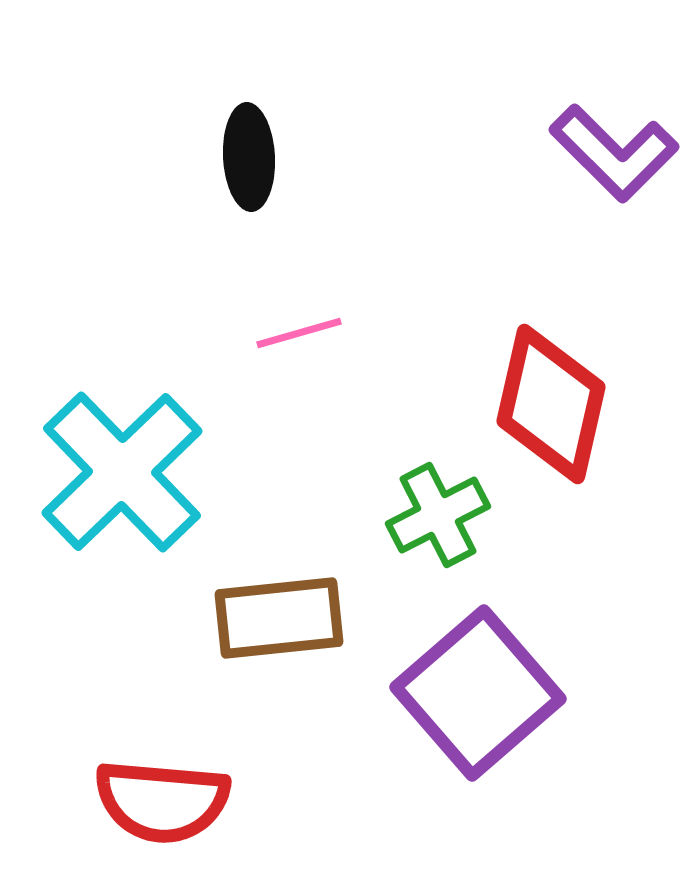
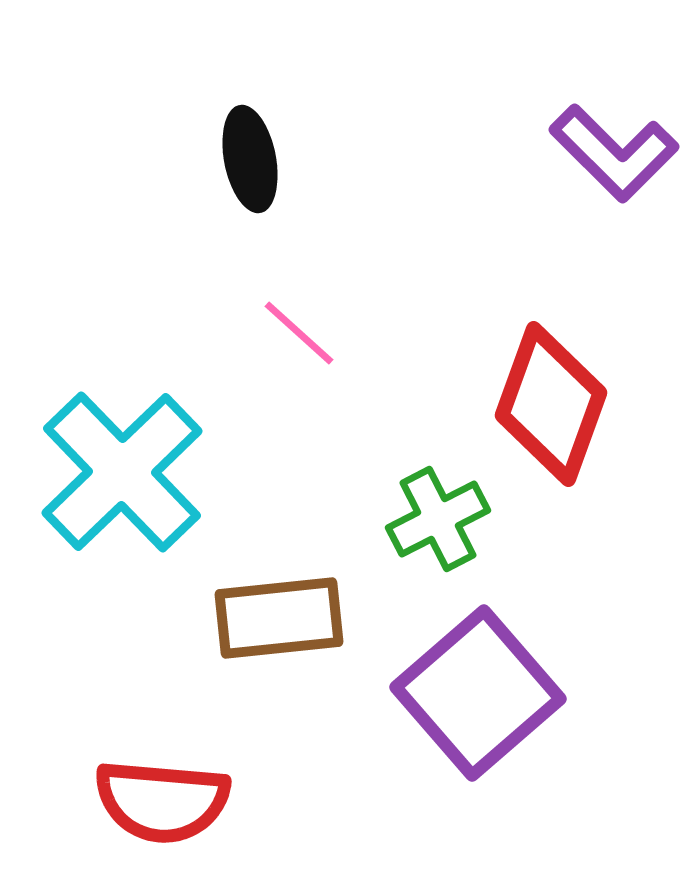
black ellipse: moved 1 px right, 2 px down; rotated 8 degrees counterclockwise
pink line: rotated 58 degrees clockwise
red diamond: rotated 7 degrees clockwise
green cross: moved 4 px down
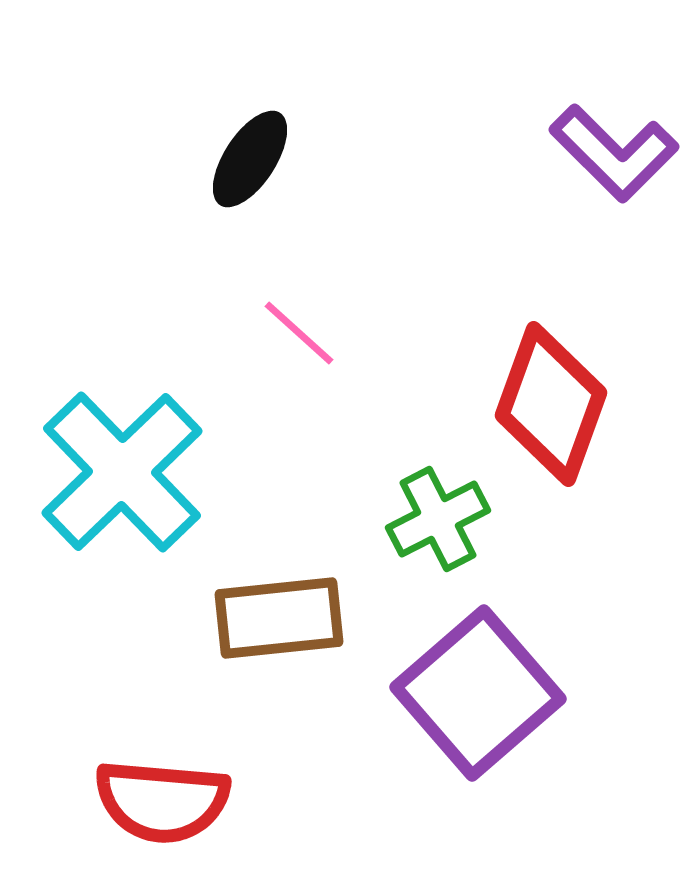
black ellipse: rotated 44 degrees clockwise
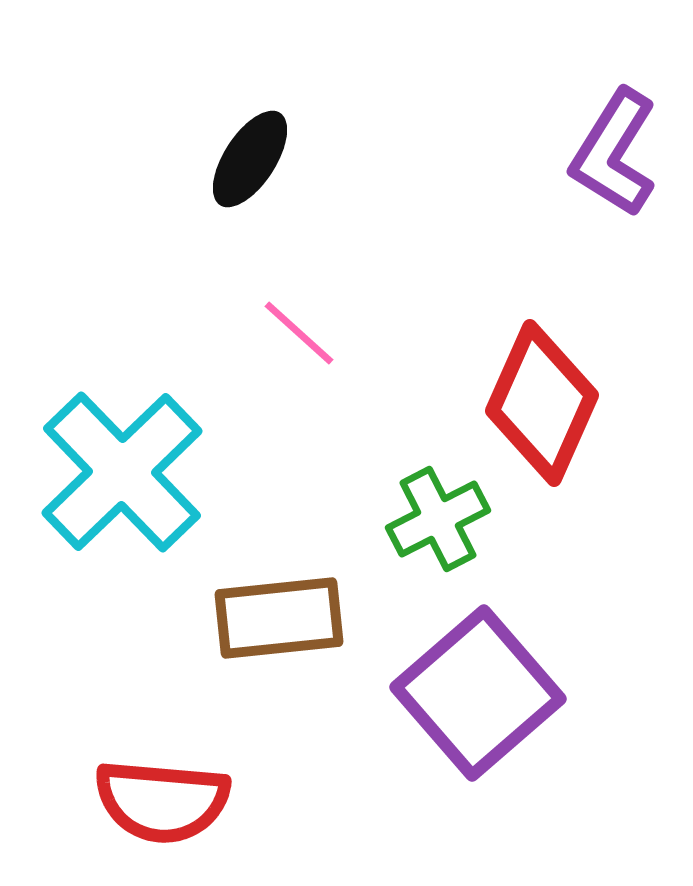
purple L-shape: rotated 77 degrees clockwise
red diamond: moved 9 px left, 1 px up; rotated 4 degrees clockwise
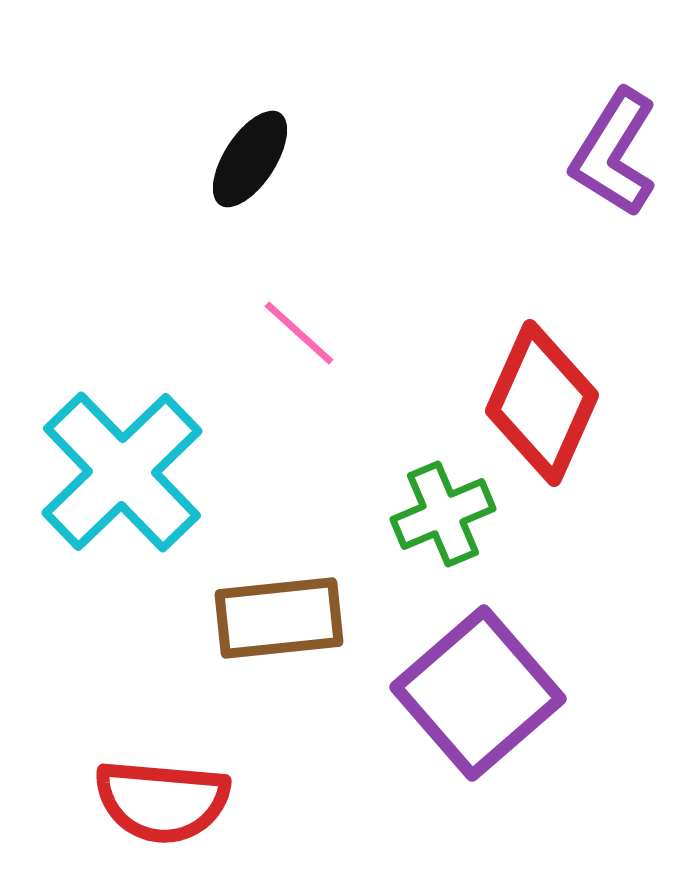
green cross: moved 5 px right, 5 px up; rotated 4 degrees clockwise
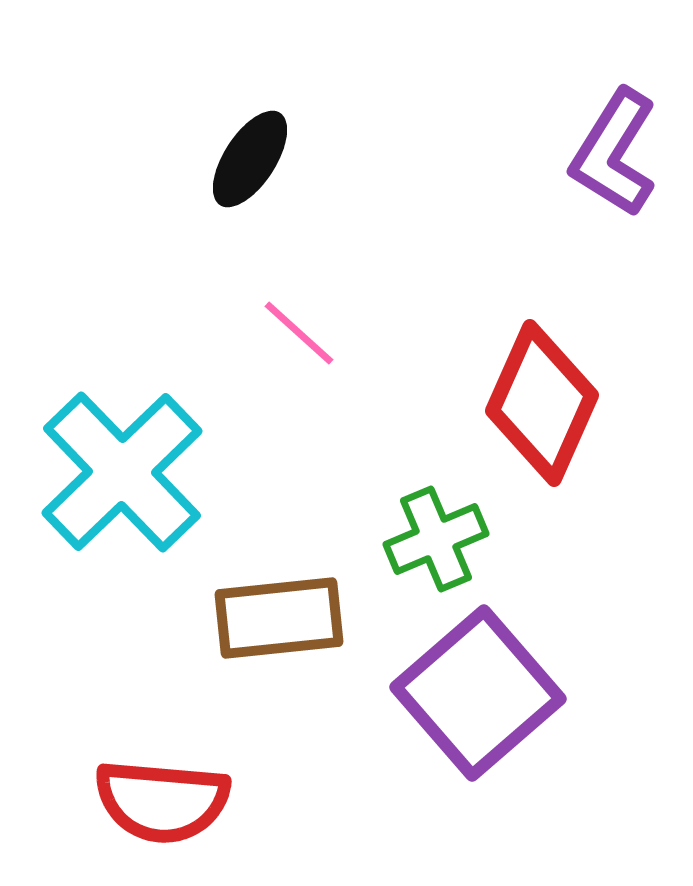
green cross: moved 7 px left, 25 px down
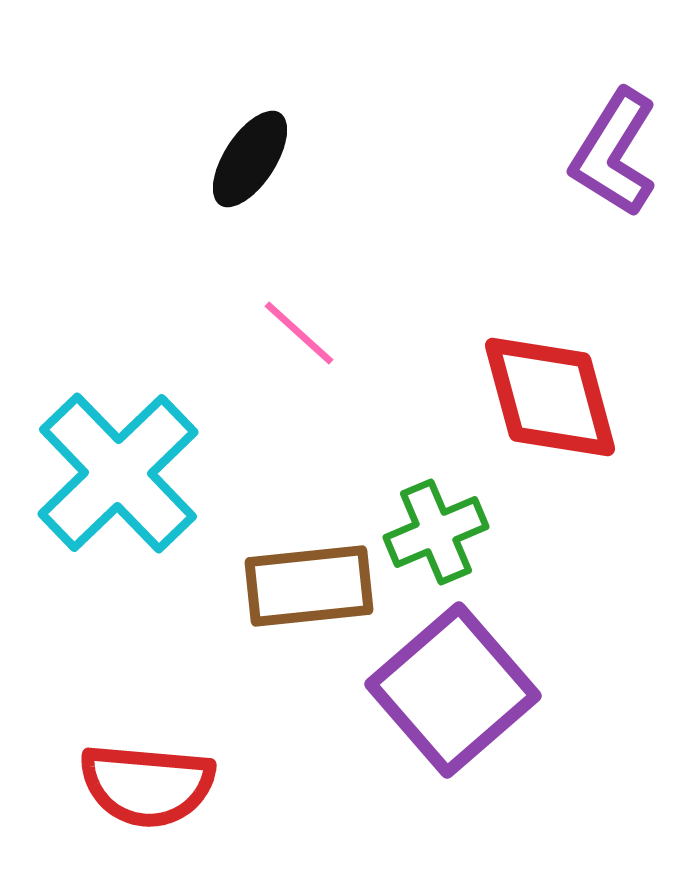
red diamond: moved 8 px right, 6 px up; rotated 39 degrees counterclockwise
cyan cross: moved 4 px left, 1 px down
green cross: moved 7 px up
brown rectangle: moved 30 px right, 32 px up
purple square: moved 25 px left, 3 px up
red semicircle: moved 15 px left, 16 px up
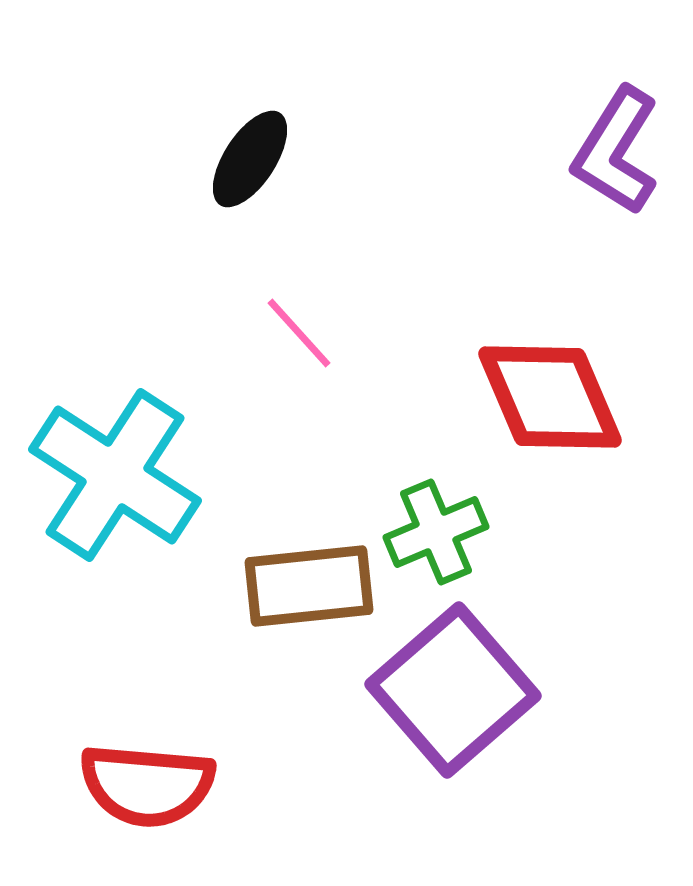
purple L-shape: moved 2 px right, 2 px up
pink line: rotated 6 degrees clockwise
red diamond: rotated 8 degrees counterclockwise
cyan cross: moved 3 px left, 2 px down; rotated 13 degrees counterclockwise
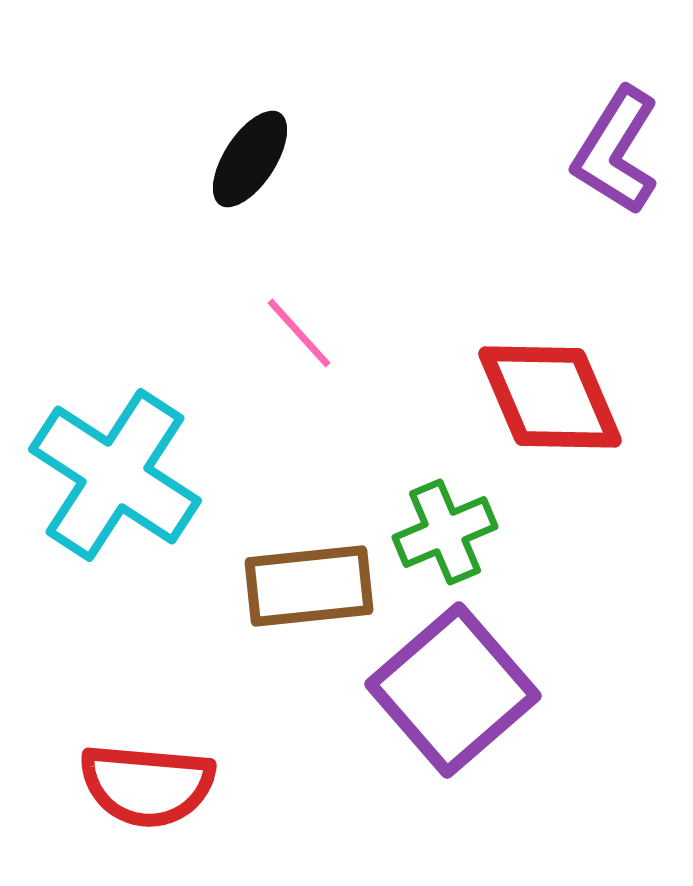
green cross: moved 9 px right
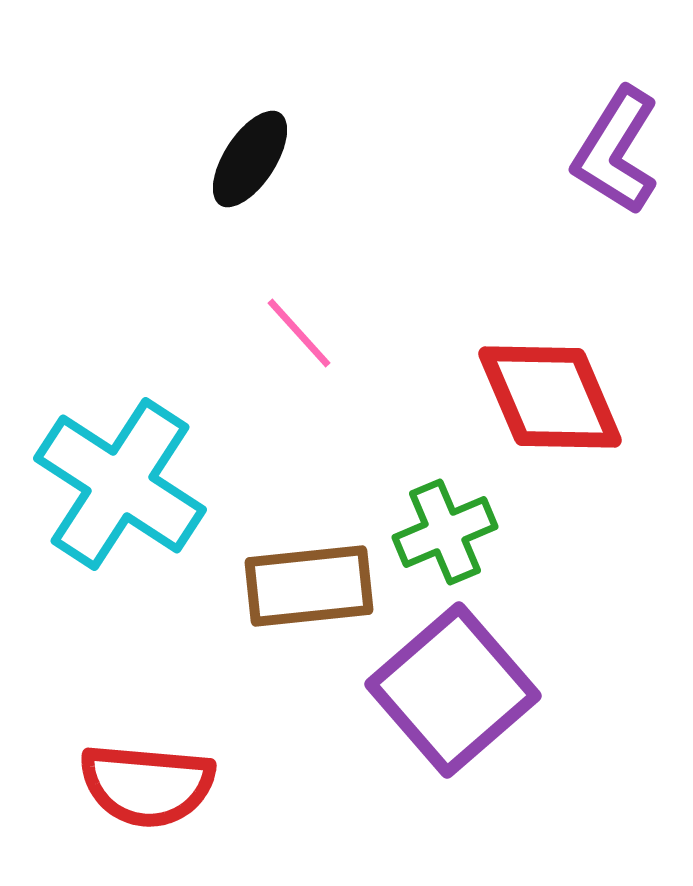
cyan cross: moved 5 px right, 9 px down
